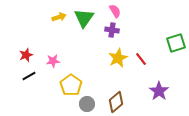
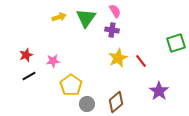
green triangle: moved 2 px right
red line: moved 2 px down
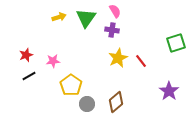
purple star: moved 10 px right
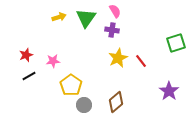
gray circle: moved 3 px left, 1 px down
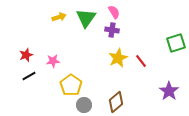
pink semicircle: moved 1 px left, 1 px down
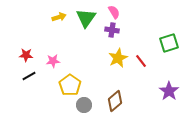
green square: moved 7 px left
red star: rotated 24 degrees clockwise
yellow pentagon: moved 1 px left
brown diamond: moved 1 px left, 1 px up
